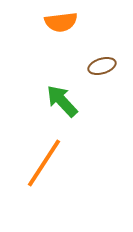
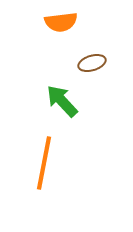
brown ellipse: moved 10 px left, 3 px up
orange line: rotated 22 degrees counterclockwise
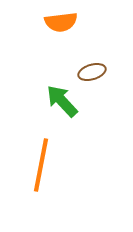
brown ellipse: moved 9 px down
orange line: moved 3 px left, 2 px down
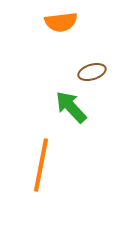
green arrow: moved 9 px right, 6 px down
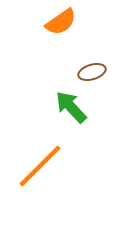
orange semicircle: rotated 28 degrees counterclockwise
orange line: moved 1 px left, 1 px down; rotated 34 degrees clockwise
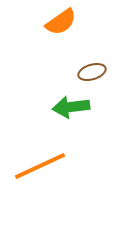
green arrow: rotated 54 degrees counterclockwise
orange line: rotated 20 degrees clockwise
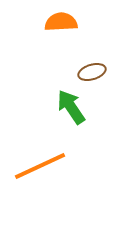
orange semicircle: rotated 148 degrees counterclockwise
green arrow: rotated 63 degrees clockwise
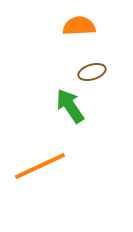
orange semicircle: moved 18 px right, 4 px down
green arrow: moved 1 px left, 1 px up
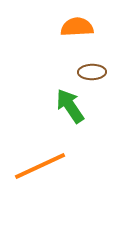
orange semicircle: moved 2 px left, 1 px down
brown ellipse: rotated 16 degrees clockwise
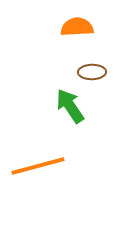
orange line: moved 2 px left; rotated 10 degrees clockwise
